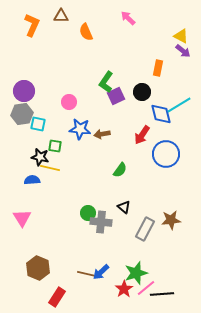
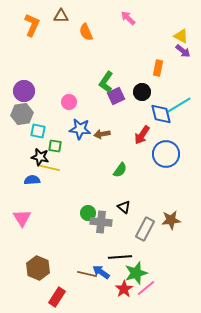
cyan square: moved 7 px down
blue arrow: rotated 78 degrees clockwise
black line: moved 42 px left, 37 px up
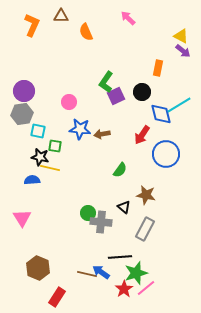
brown star: moved 25 px left, 25 px up; rotated 18 degrees clockwise
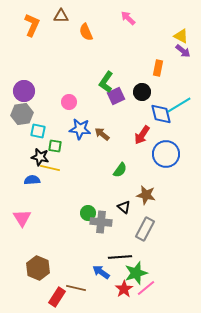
brown arrow: rotated 49 degrees clockwise
brown line: moved 11 px left, 14 px down
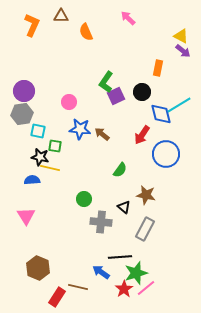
green circle: moved 4 px left, 14 px up
pink triangle: moved 4 px right, 2 px up
brown line: moved 2 px right, 1 px up
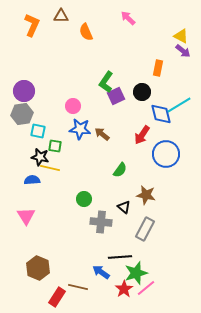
pink circle: moved 4 px right, 4 px down
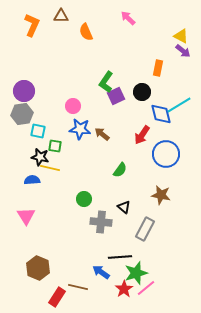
brown star: moved 15 px right
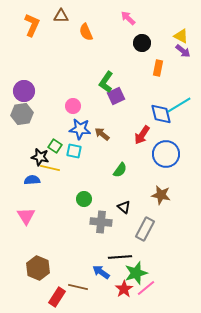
black circle: moved 49 px up
cyan square: moved 36 px right, 20 px down
green square: rotated 24 degrees clockwise
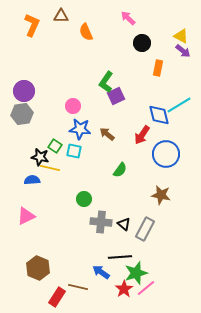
blue diamond: moved 2 px left, 1 px down
brown arrow: moved 5 px right
black triangle: moved 17 px down
pink triangle: rotated 36 degrees clockwise
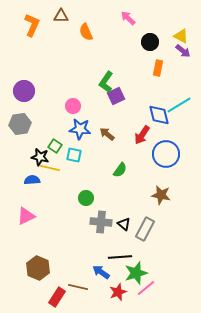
black circle: moved 8 px right, 1 px up
gray hexagon: moved 2 px left, 10 px down
cyan square: moved 4 px down
green circle: moved 2 px right, 1 px up
red star: moved 6 px left, 3 px down; rotated 12 degrees clockwise
